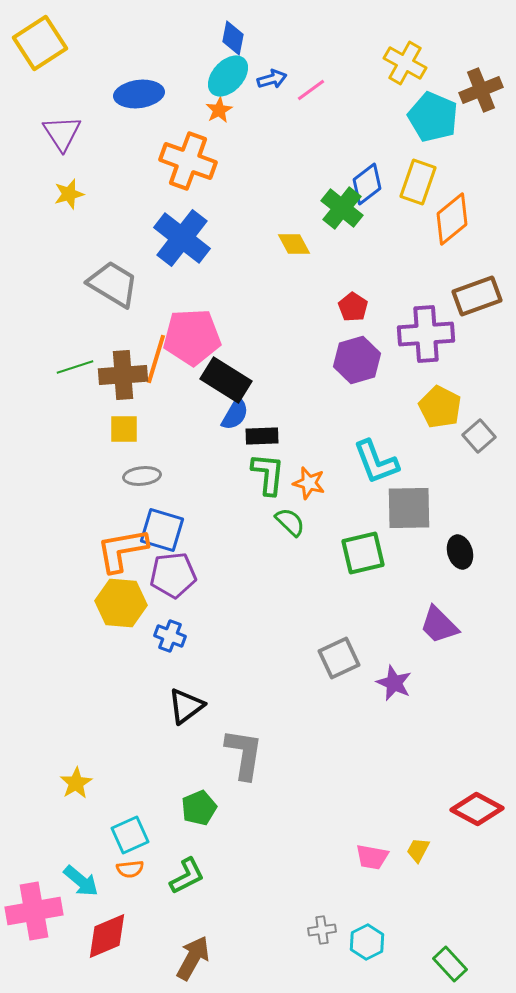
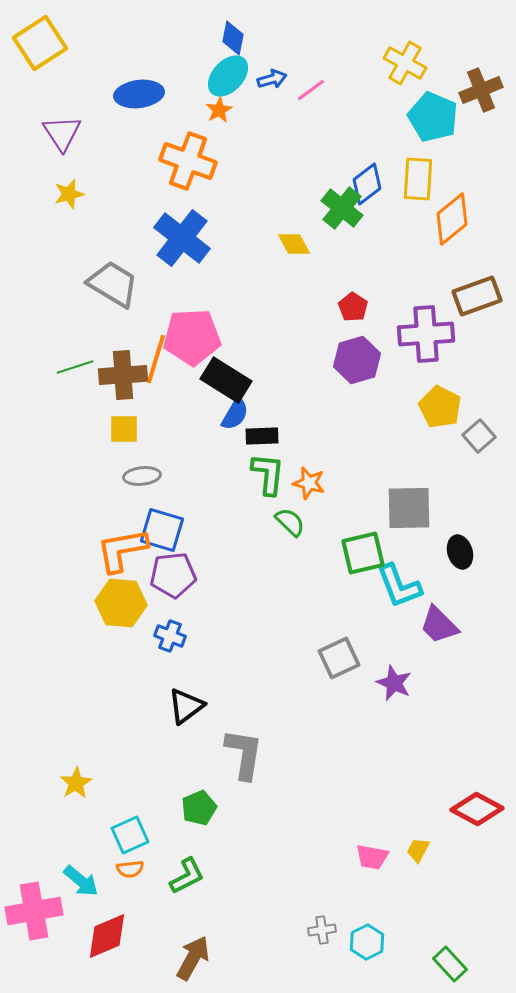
yellow rectangle at (418, 182): moved 3 px up; rotated 15 degrees counterclockwise
cyan L-shape at (376, 462): moved 23 px right, 124 px down
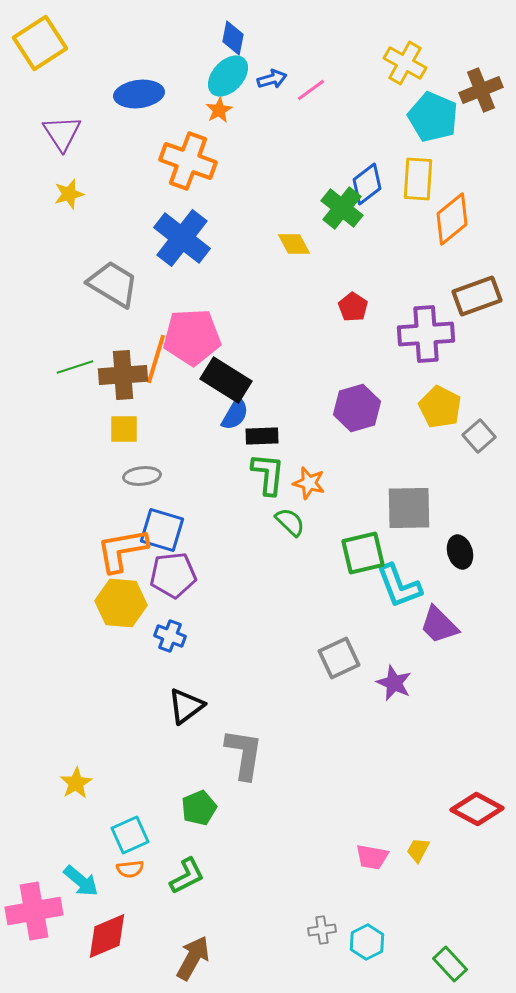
purple hexagon at (357, 360): moved 48 px down
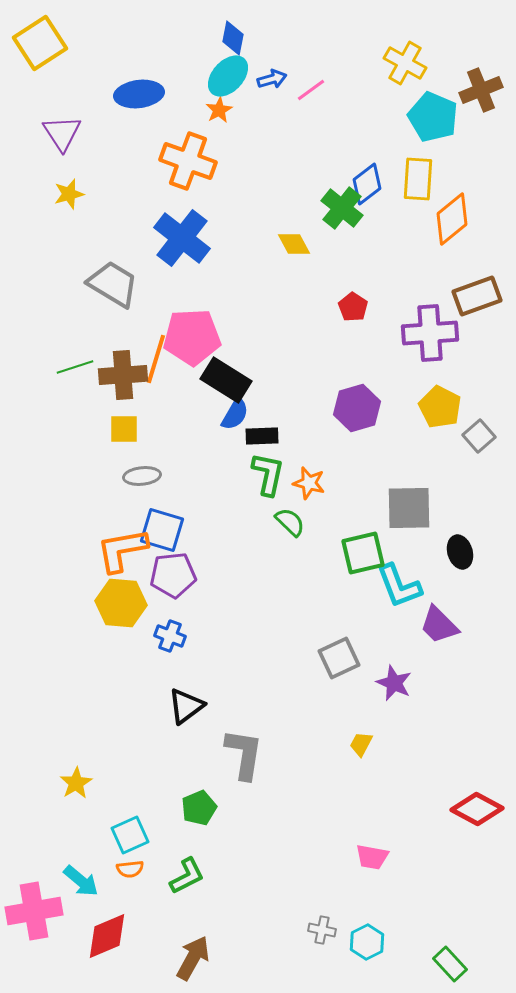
purple cross at (426, 334): moved 4 px right, 1 px up
green L-shape at (268, 474): rotated 6 degrees clockwise
yellow trapezoid at (418, 850): moved 57 px left, 106 px up
gray cross at (322, 930): rotated 20 degrees clockwise
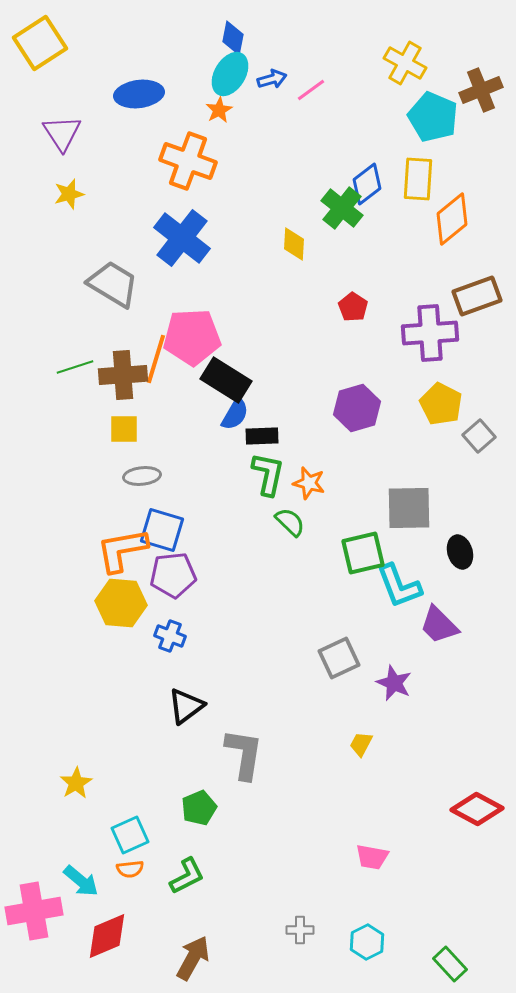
cyan ellipse at (228, 76): moved 2 px right, 2 px up; rotated 12 degrees counterclockwise
yellow diamond at (294, 244): rotated 32 degrees clockwise
yellow pentagon at (440, 407): moved 1 px right, 3 px up
gray cross at (322, 930): moved 22 px left; rotated 12 degrees counterclockwise
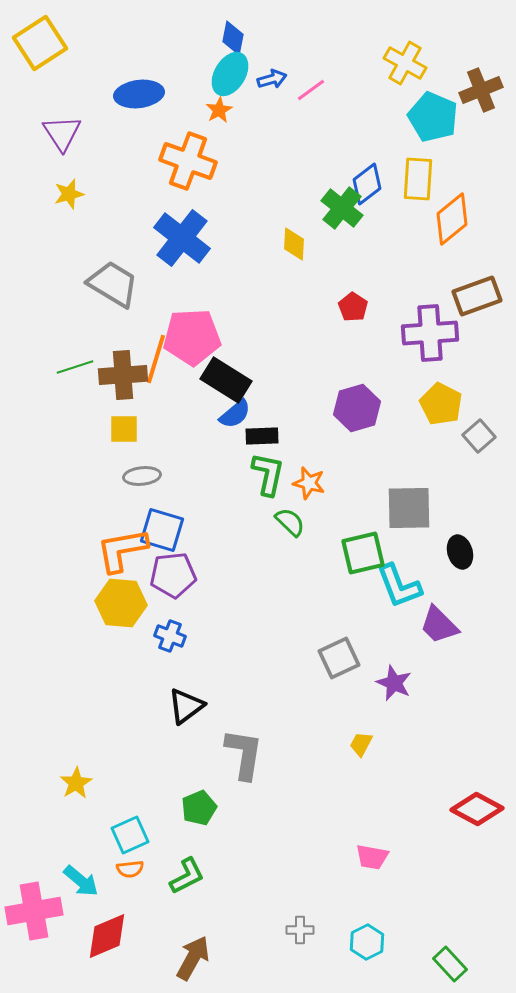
blue semicircle at (235, 414): rotated 20 degrees clockwise
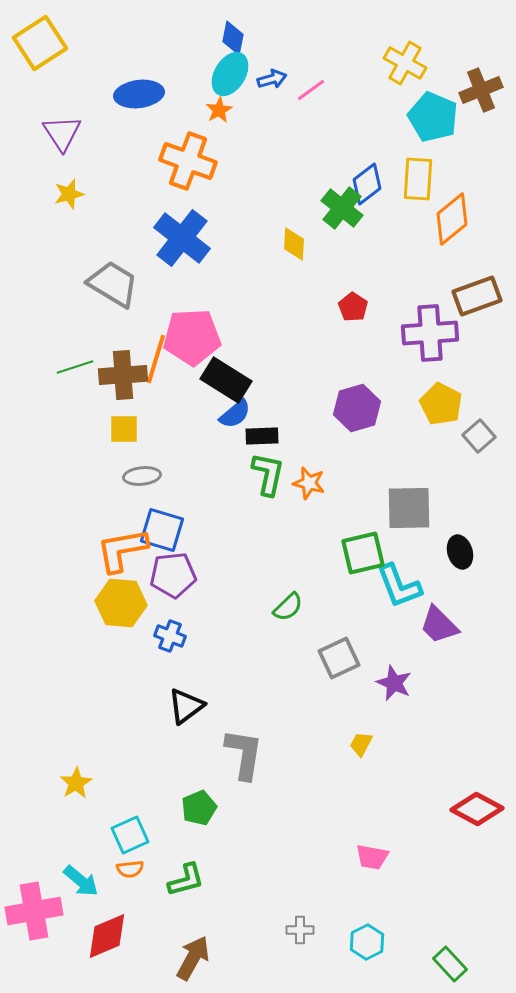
green semicircle at (290, 522): moved 2 px left, 85 px down; rotated 92 degrees clockwise
green L-shape at (187, 876): moved 1 px left, 4 px down; rotated 12 degrees clockwise
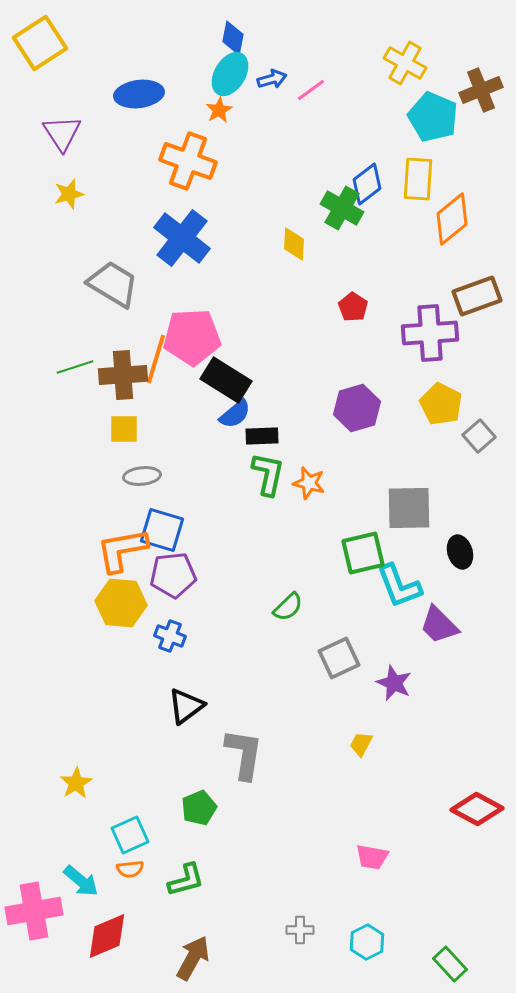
green cross at (342, 208): rotated 9 degrees counterclockwise
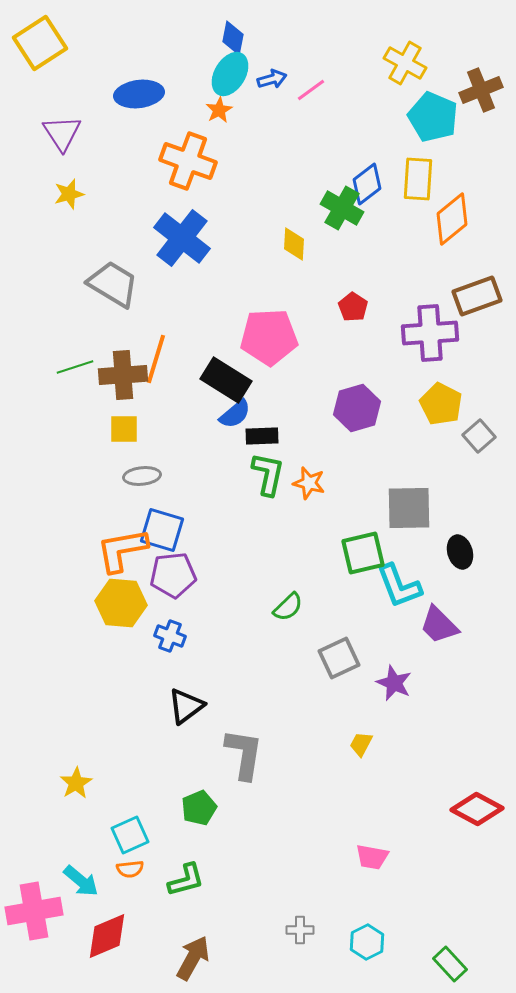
pink pentagon at (192, 337): moved 77 px right
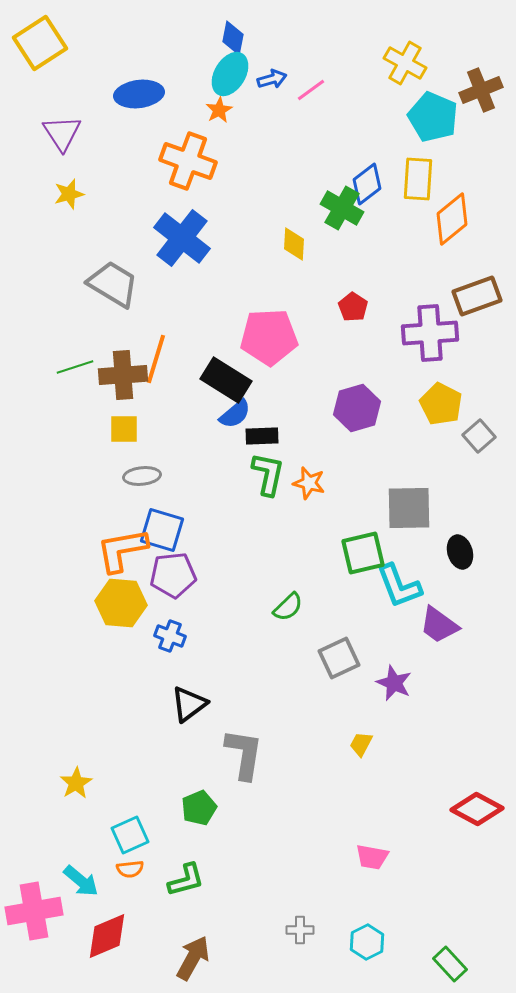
purple trapezoid at (439, 625): rotated 9 degrees counterclockwise
black triangle at (186, 706): moved 3 px right, 2 px up
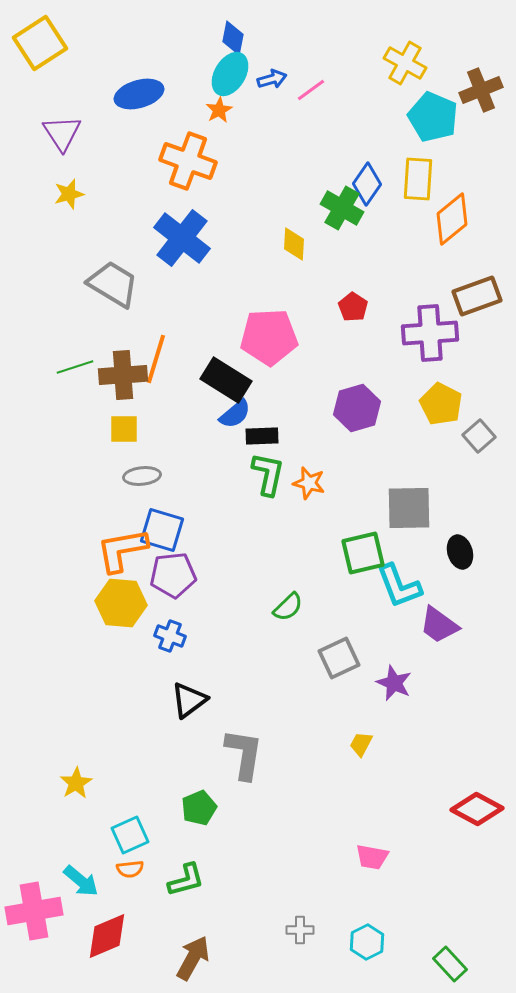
blue ellipse at (139, 94): rotated 9 degrees counterclockwise
blue diamond at (367, 184): rotated 18 degrees counterclockwise
black triangle at (189, 704): moved 4 px up
